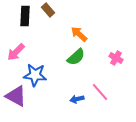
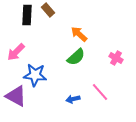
black rectangle: moved 2 px right, 1 px up
blue arrow: moved 4 px left
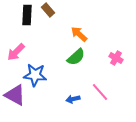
purple triangle: moved 1 px left, 1 px up
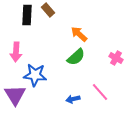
pink arrow: rotated 42 degrees counterclockwise
purple triangle: rotated 30 degrees clockwise
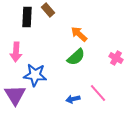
black rectangle: moved 2 px down
pink line: moved 2 px left, 1 px down
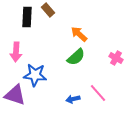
purple triangle: rotated 40 degrees counterclockwise
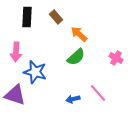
brown rectangle: moved 8 px right, 7 px down
blue star: moved 3 px up; rotated 10 degrees clockwise
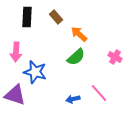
pink cross: moved 1 px left, 1 px up
pink line: moved 1 px right
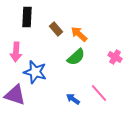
brown rectangle: moved 12 px down
blue arrow: rotated 48 degrees clockwise
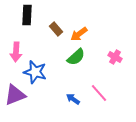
black rectangle: moved 2 px up
orange arrow: rotated 78 degrees counterclockwise
purple triangle: rotated 40 degrees counterclockwise
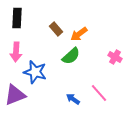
black rectangle: moved 10 px left, 3 px down
green semicircle: moved 5 px left, 1 px up
